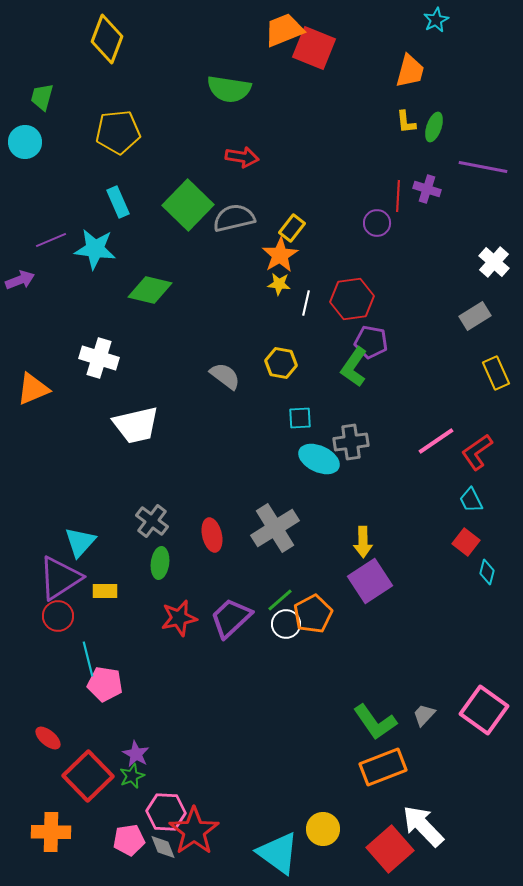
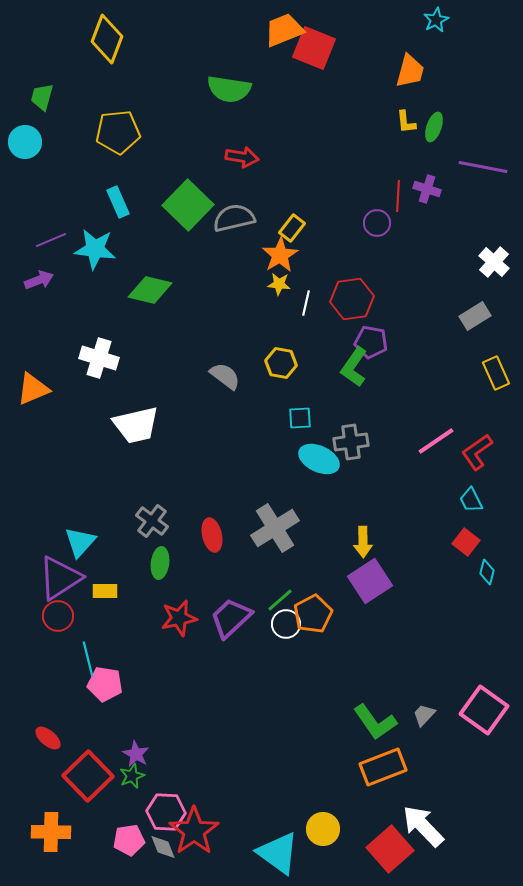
purple arrow at (20, 280): moved 19 px right
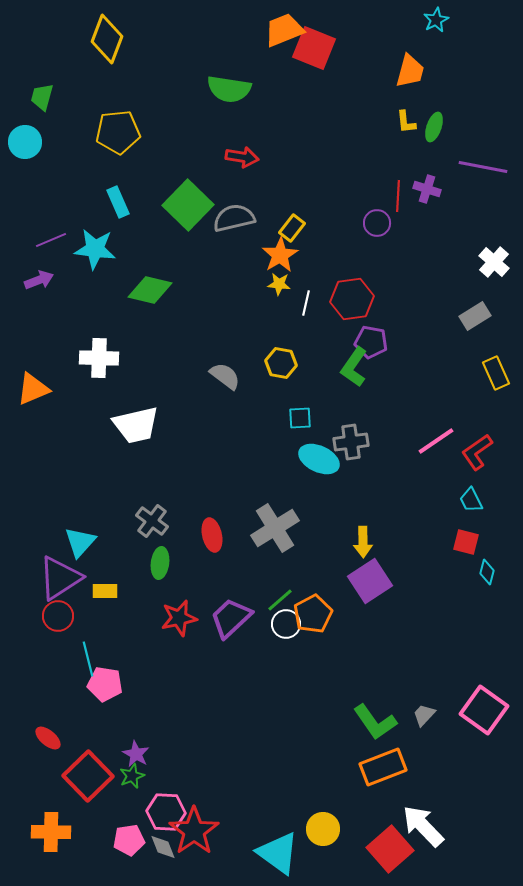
white cross at (99, 358): rotated 15 degrees counterclockwise
red square at (466, 542): rotated 24 degrees counterclockwise
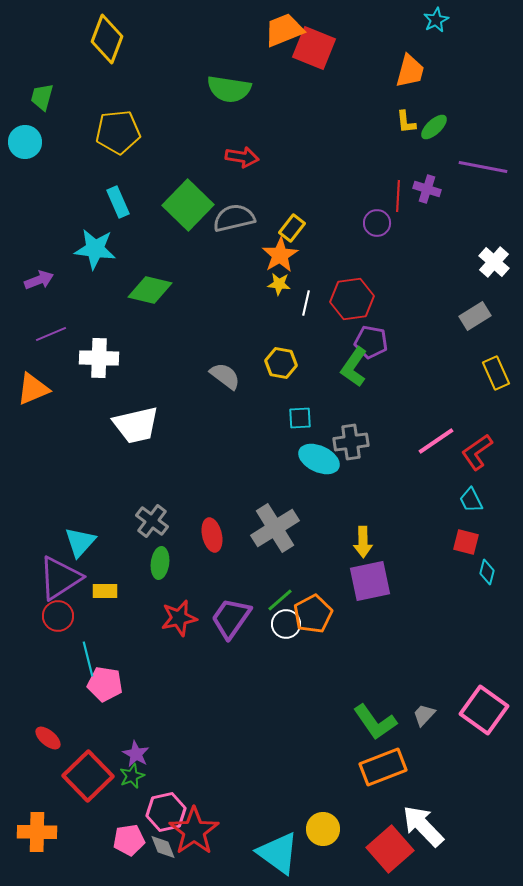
green ellipse at (434, 127): rotated 28 degrees clockwise
purple line at (51, 240): moved 94 px down
purple square at (370, 581): rotated 21 degrees clockwise
purple trapezoid at (231, 618): rotated 12 degrees counterclockwise
pink hexagon at (166, 812): rotated 15 degrees counterclockwise
orange cross at (51, 832): moved 14 px left
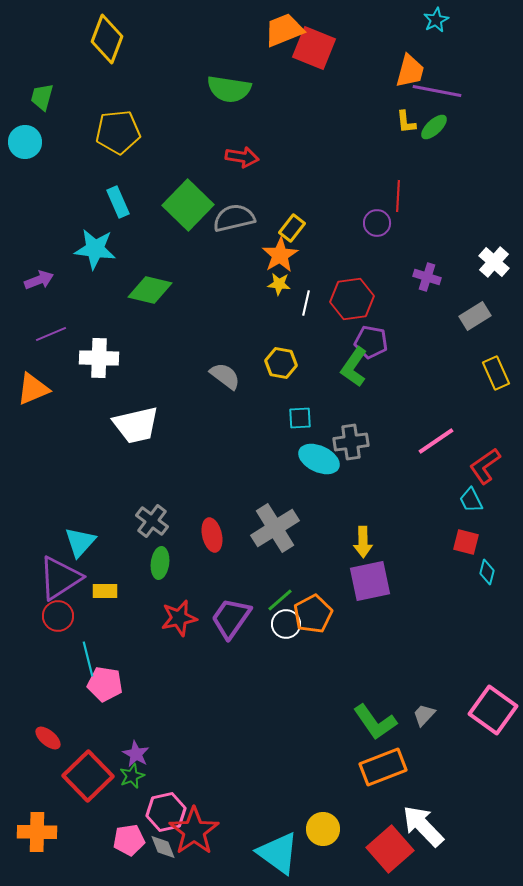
purple line at (483, 167): moved 46 px left, 76 px up
purple cross at (427, 189): moved 88 px down
red L-shape at (477, 452): moved 8 px right, 14 px down
pink square at (484, 710): moved 9 px right
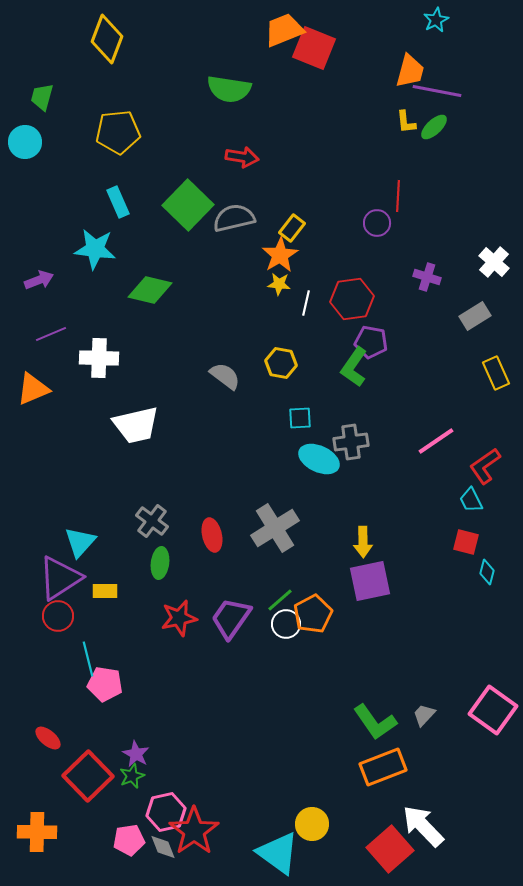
yellow circle at (323, 829): moved 11 px left, 5 px up
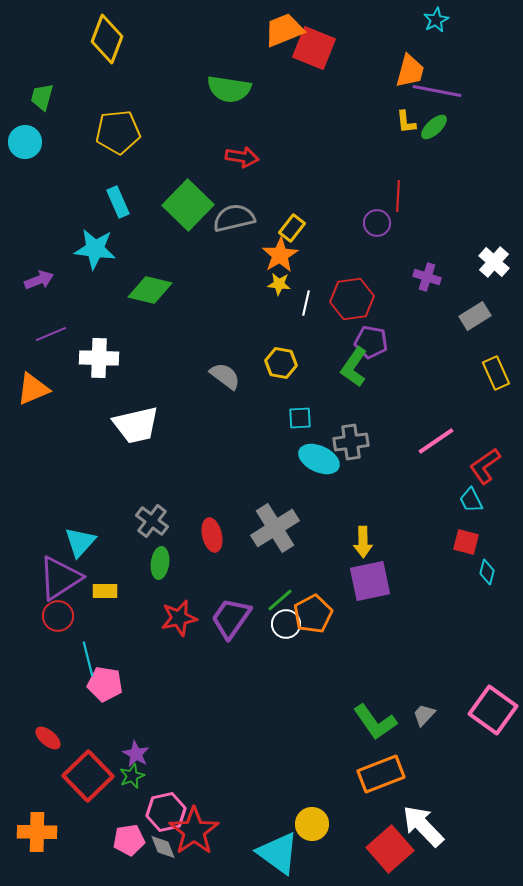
orange rectangle at (383, 767): moved 2 px left, 7 px down
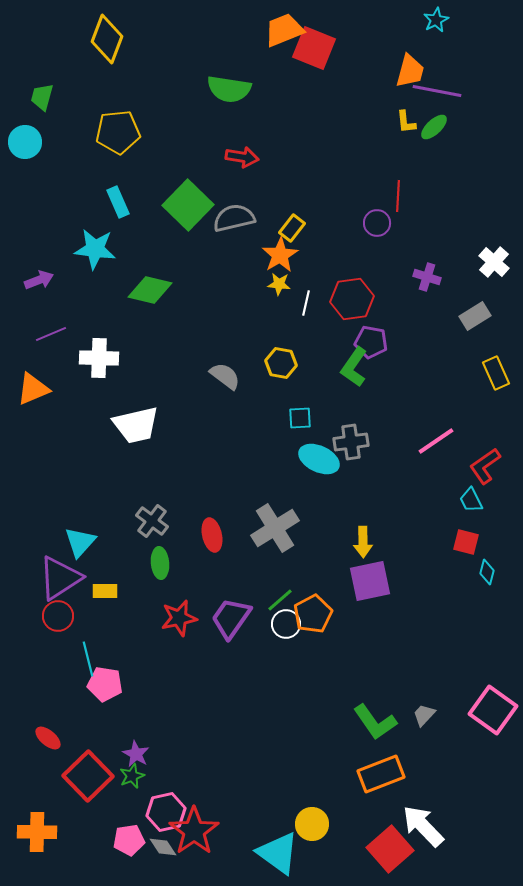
green ellipse at (160, 563): rotated 12 degrees counterclockwise
gray diamond at (163, 847): rotated 12 degrees counterclockwise
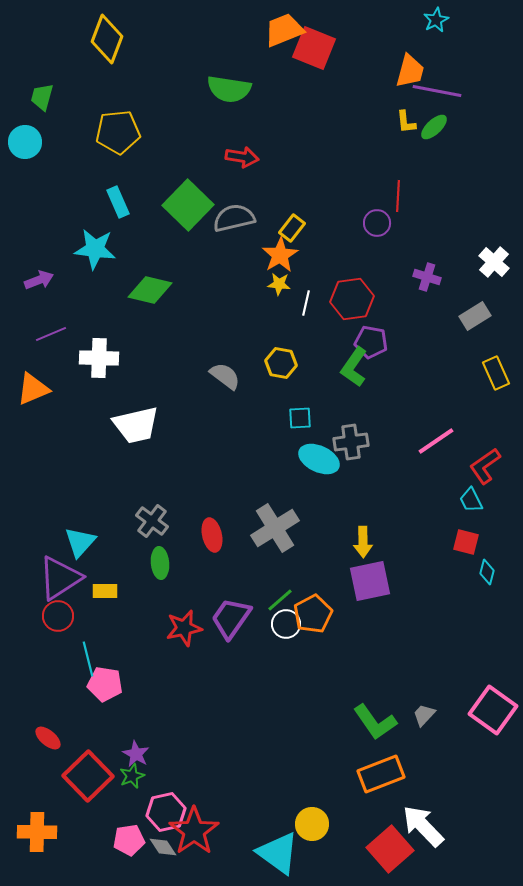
red star at (179, 618): moved 5 px right, 10 px down
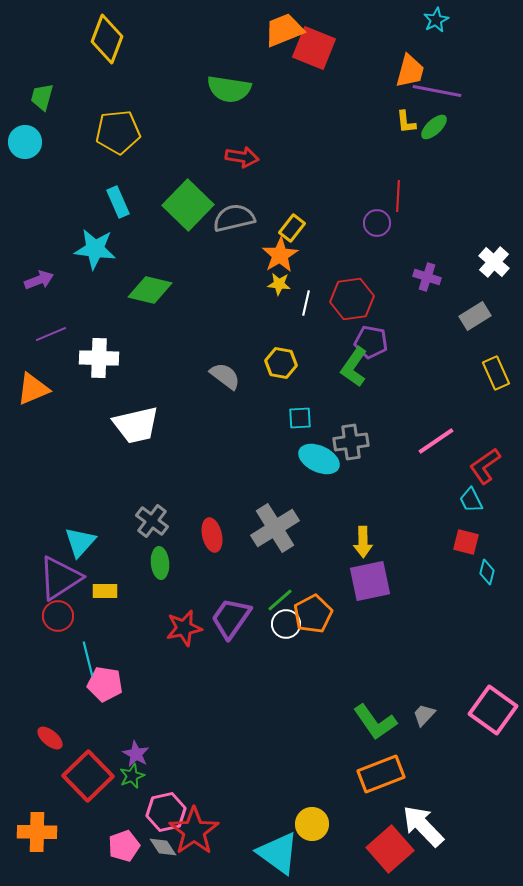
red ellipse at (48, 738): moved 2 px right
pink pentagon at (129, 840): moved 5 px left, 6 px down; rotated 12 degrees counterclockwise
